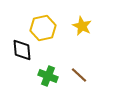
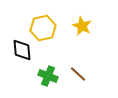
brown line: moved 1 px left, 1 px up
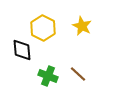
yellow hexagon: rotated 20 degrees counterclockwise
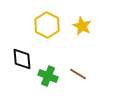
yellow hexagon: moved 4 px right, 3 px up
black diamond: moved 9 px down
brown line: rotated 12 degrees counterclockwise
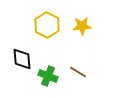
yellow star: rotated 30 degrees counterclockwise
brown line: moved 2 px up
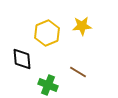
yellow hexagon: moved 8 px down; rotated 10 degrees clockwise
green cross: moved 9 px down
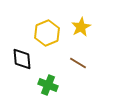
yellow star: moved 1 px left, 1 px down; rotated 24 degrees counterclockwise
brown line: moved 9 px up
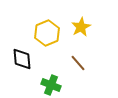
brown line: rotated 18 degrees clockwise
green cross: moved 3 px right
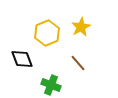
black diamond: rotated 15 degrees counterclockwise
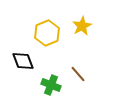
yellow star: moved 1 px right, 1 px up
black diamond: moved 1 px right, 2 px down
brown line: moved 11 px down
